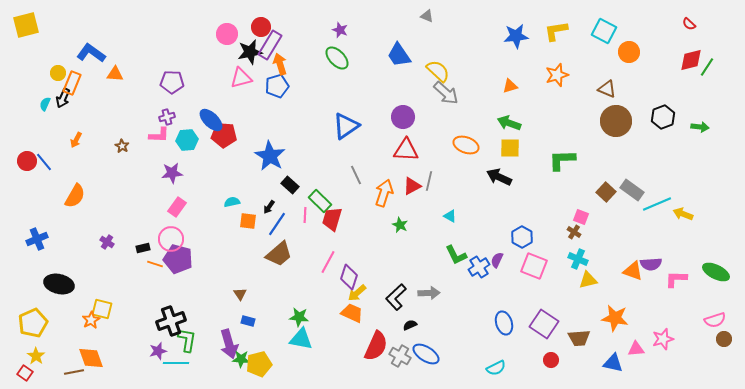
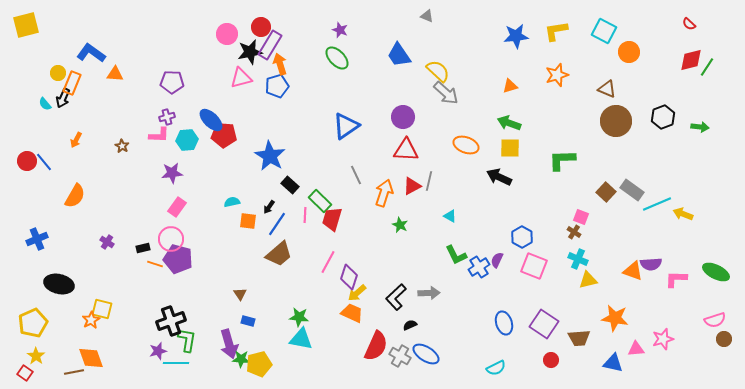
cyan semicircle at (45, 104): rotated 64 degrees counterclockwise
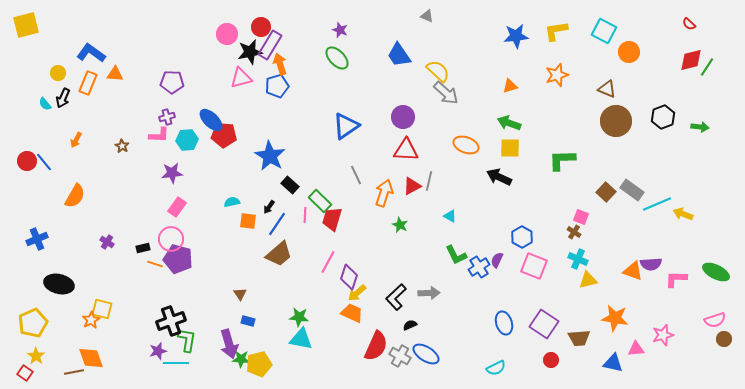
orange rectangle at (72, 83): moved 16 px right
pink star at (663, 339): moved 4 px up
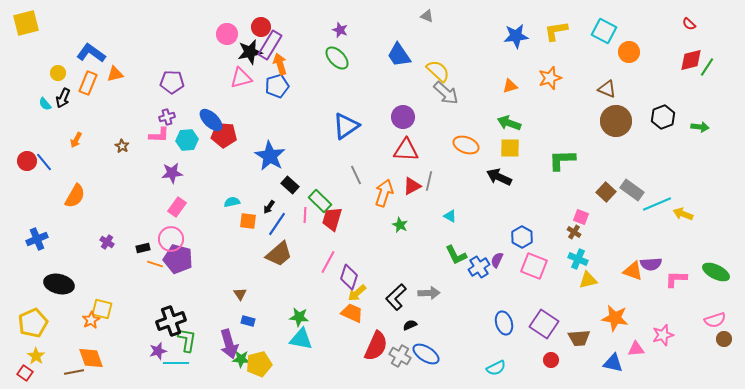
yellow square at (26, 25): moved 2 px up
orange triangle at (115, 74): rotated 18 degrees counterclockwise
orange star at (557, 75): moved 7 px left, 3 px down
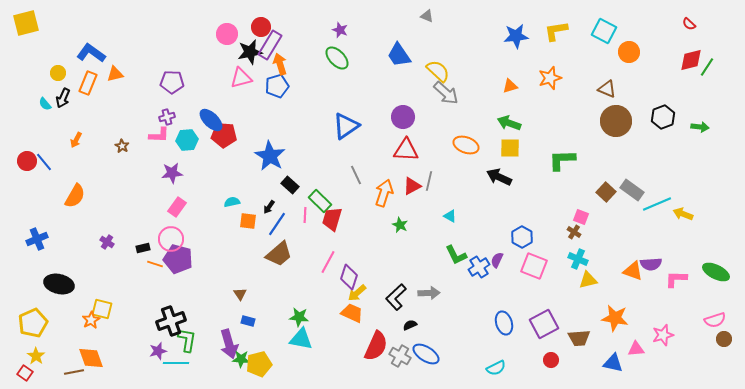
purple square at (544, 324): rotated 28 degrees clockwise
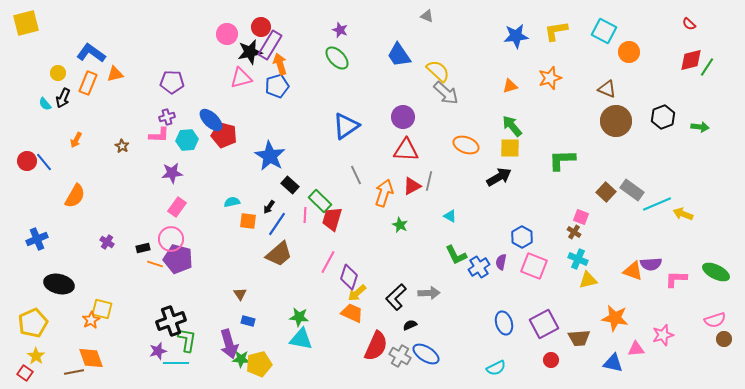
green arrow at (509, 123): moved 3 px right, 3 px down; rotated 30 degrees clockwise
red pentagon at (224, 135): rotated 10 degrees clockwise
black arrow at (499, 177): rotated 125 degrees clockwise
purple semicircle at (497, 260): moved 4 px right, 2 px down; rotated 14 degrees counterclockwise
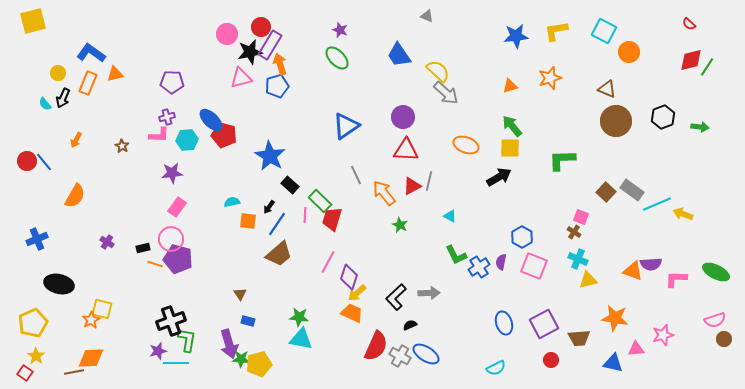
yellow square at (26, 23): moved 7 px right, 2 px up
orange arrow at (384, 193): rotated 56 degrees counterclockwise
orange diamond at (91, 358): rotated 72 degrees counterclockwise
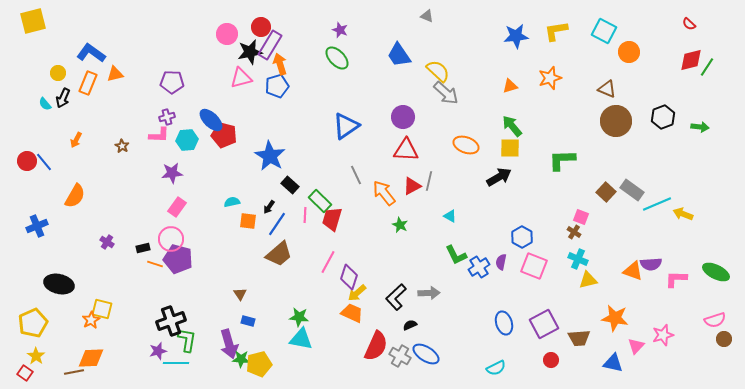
blue cross at (37, 239): moved 13 px up
pink triangle at (636, 349): moved 3 px up; rotated 42 degrees counterclockwise
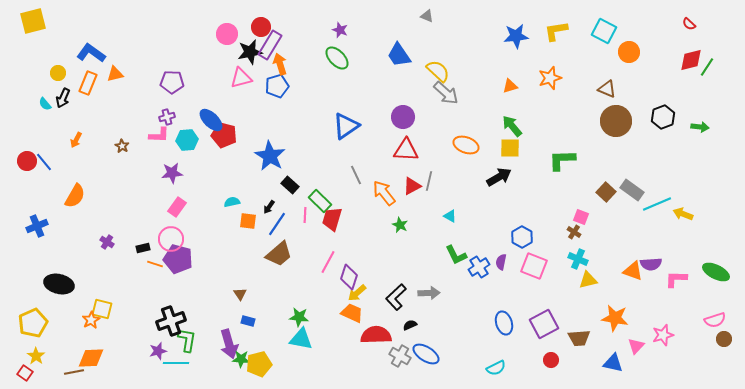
red semicircle at (376, 346): moved 11 px up; rotated 116 degrees counterclockwise
